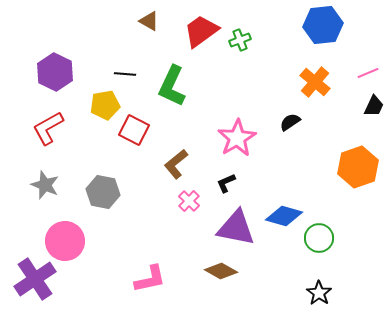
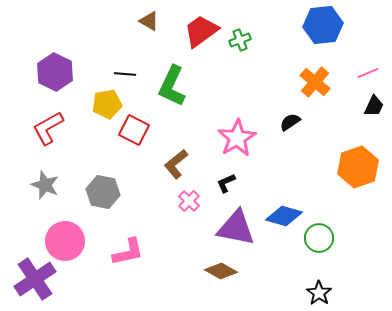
yellow pentagon: moved 2 px right, 1 px up
pink L-shape: moved 22 px left, 27 px up
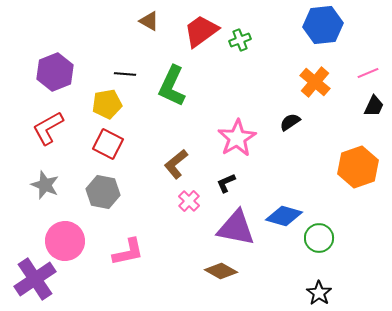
purple hexagon: rotated 12 degrees clockwise
red square: moved 26 px left, 14 px down
